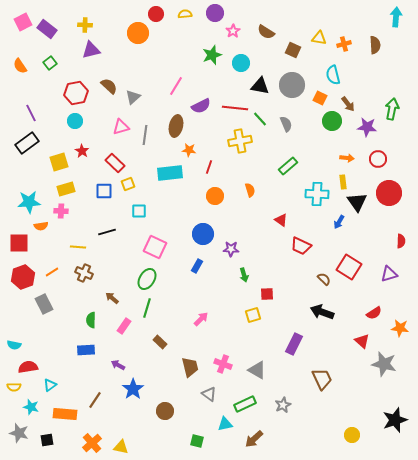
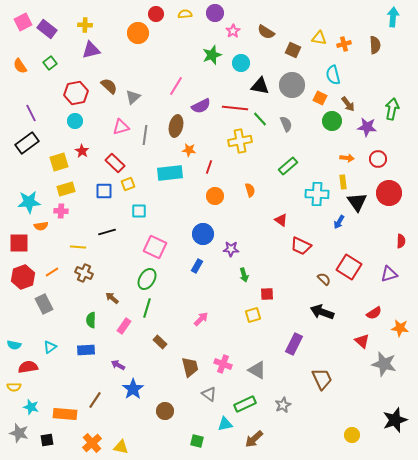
cyan arrow at (396, 17): moved 3 px left
cyan triangle at (50, 385): moved 38 px up
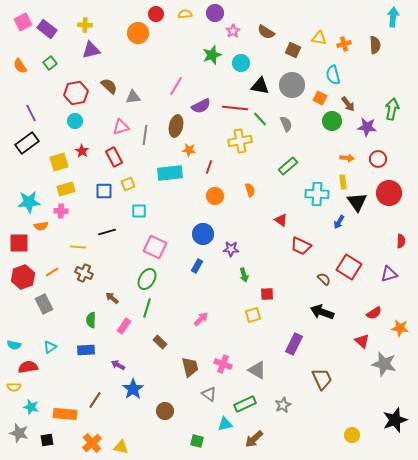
gray triangle at (133, 97): rotated 35 degrees clockwise
red rectangle at (115, 163): moved 1 px left, 6 px up; rotated 18 degrees clockwise
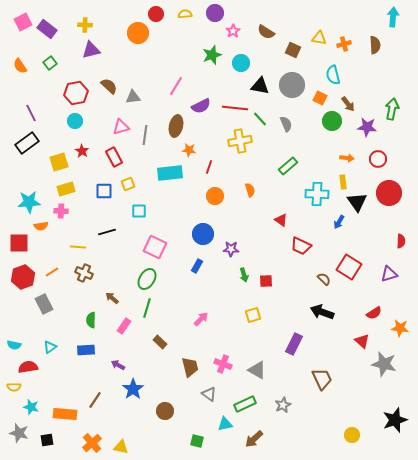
red square at (267, 294): moved 1 px left, 13 px up
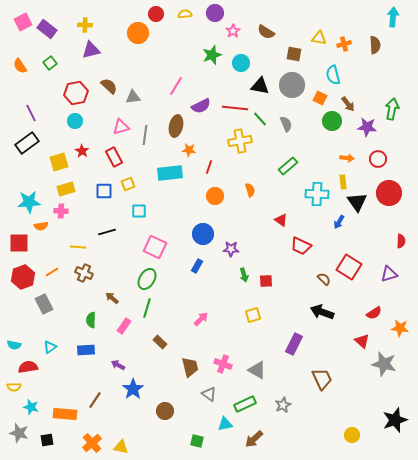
brown square at (293, 50): moved 1 px right, 4 px down; rotated 14 degrees counterclockwise
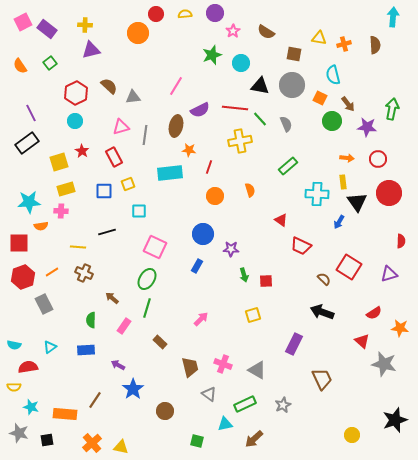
red hexagon at (76, 93): rotated 15 degrees counterclockwise
purple semicircle at (201, 106): moved 1 px left, 4 px down
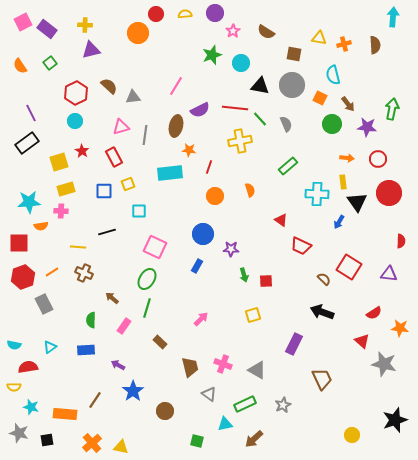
green circle at (332, 121): moved 3 px down
purple triangle at (389, 274): rotated 24 degrees clockwise
blue star at (133, 389): moved 2 px down
